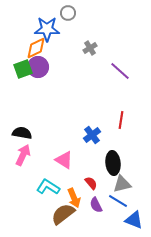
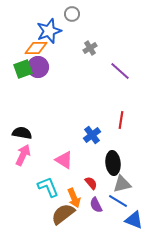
gray circle: moved 4 px right, 1 px down
blue star: moved 2 px right, 2 px down; rotated 20 degrees counterclockwise
orange diamond: rotated 25 degrees clockwise
cyan L-shape: rotated 35 degrees clockwise
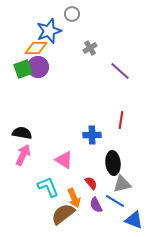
blue cross: rotated 36 degrees clockwise
blue line: moved 3 px left
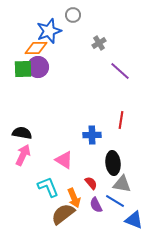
gray circle: moved 1 px right, 1 px down
gray cross: moved 9 px right, 5 px up
green square: rotated 18 degrees clockwise
gray triangle: rotated 24 degrees clockwise
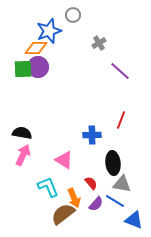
red line: rotated 12 degrees clockwise
purple semicircle: moved 1 px up; rotated 112 degrees counterclockwise
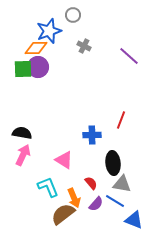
gray cross: moved 15 px left, 3 px down; rotated 32 degrees counterclockwise
purple line: moved 9 px right, 15 px up
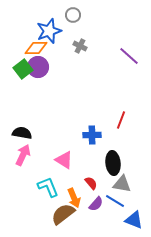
gray cross: moved 4 px left
green square: rotated 36 degrees counterclockwise
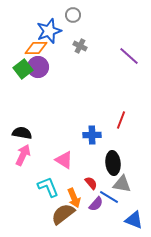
blue line: moved 6 px left, 4 px up
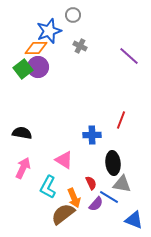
pink arrow: moved 13 px down
red semicircle: rotated 16 degrees clockwise
cyan L-shape: rotated 130 degrees counterclockwise
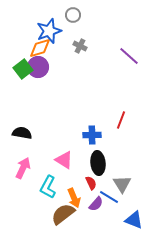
orange diamond: moved 4 px right; rotated 15 degrees counterclockwise
black ellipse: moved 15 px left
gray triangle: rotated 48 degrees clockwise
